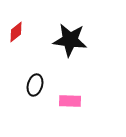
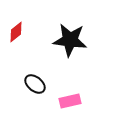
black ellipse: moved 1 px up; rotated 65 degrees counterclockwise
pink rectangle: rotated 15 degrees counterclockwise
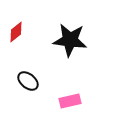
black ellipse: moved 7 px left, 3 px up
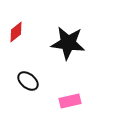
black star: moved 2 px left, 3 px down
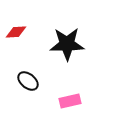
red diamond: rotated 35 degrees clockwise
black star: moved 1 px left, 1 px down; rotated 8 degrees counterclockwise
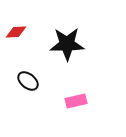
pink rectangle: moved 6 px right
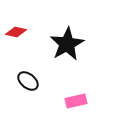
red diamond: rotated 15 degrees clockwise
black star: rotated 28 degrees counterclockwise
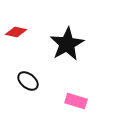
pink rectangle: rotated 30 degrees clockwise
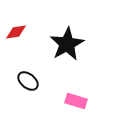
red diamond: rotated 20 degrees counterclockwise
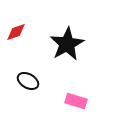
red diamond: rotated 10 degrees counterclockwise
black ellipse: rotated 10 degrees counterclockwise
